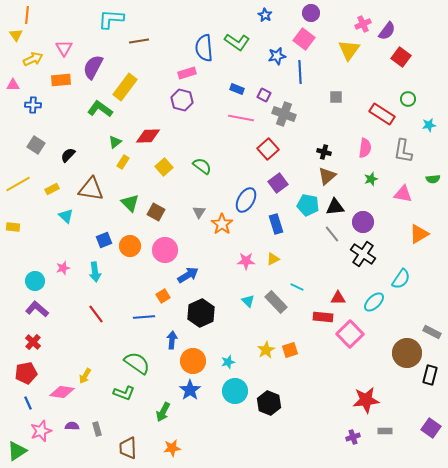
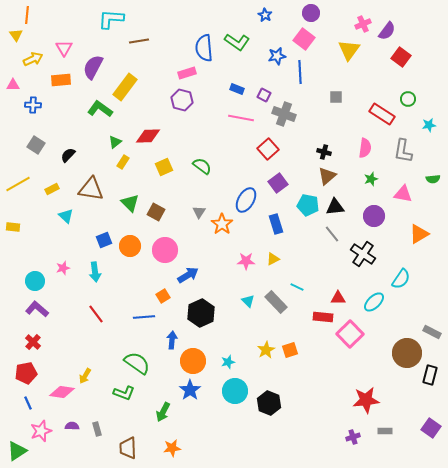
yellow square at (164, 167): rotated 18 degrees clockwise
purple circle at (363, 222): moved 11 px right, 6 px up
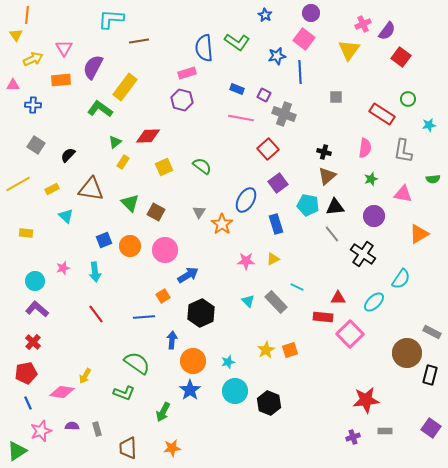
yellow rectangle at (13, 227): moved 13 px right, 6 px down
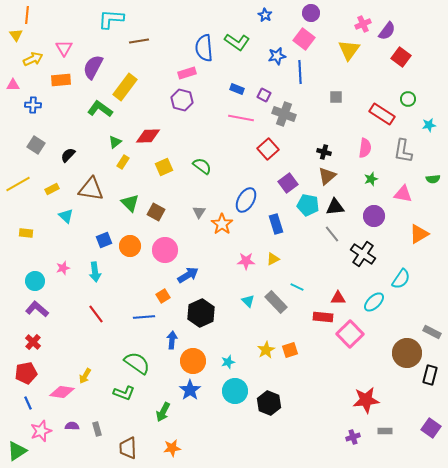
purple square at (278, 183): moved 10 px right
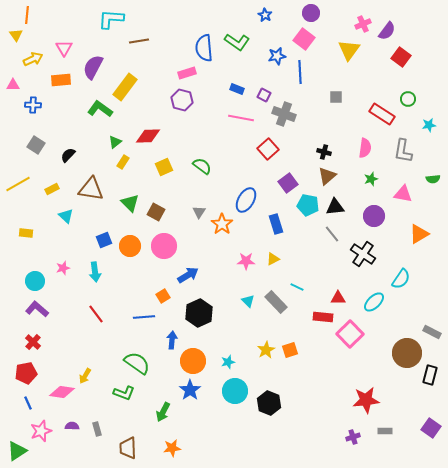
pink circle at (165, 250): moved 1 px left, 4 px up
black hexagon at (201, 313): moved 2 px left
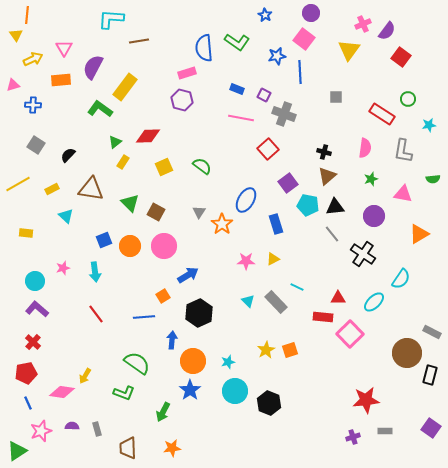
pink triangle at (13, 85): rotated 16 degrees counterclockwise
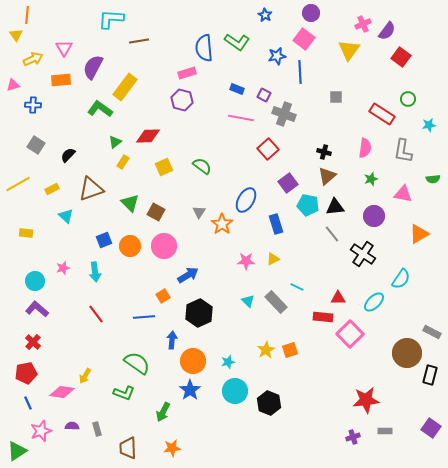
brown triangle at (91, 189): rotated 28 degrees counterclockwise
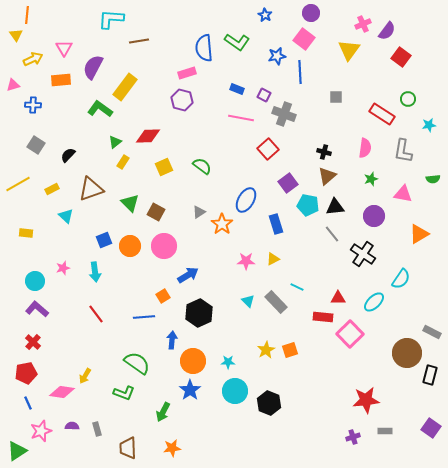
gray triangle at (199, 212): rotated 24 degrees clockwise
cyan star at (228, 362): rotated 16 degrees clockwise
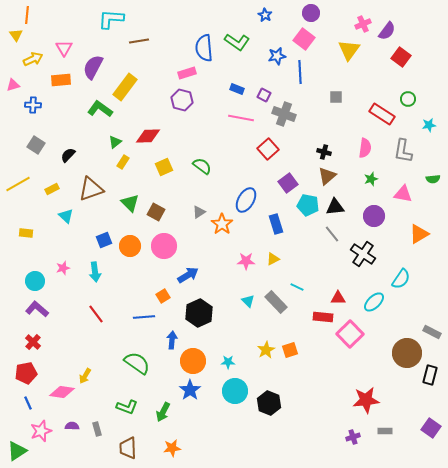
green L-shape at (124, 393): moved 3 px right, 14 px down
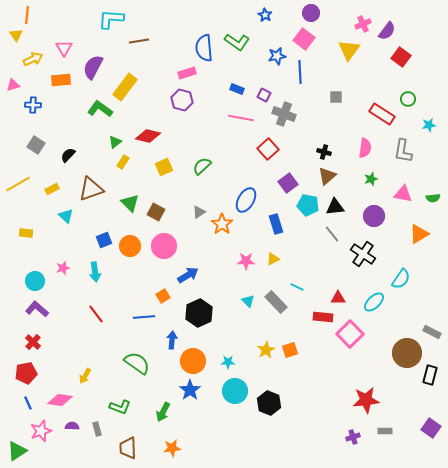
red diamond at (148, 136): rotated 15 degrees clockwise
green semicircle at (202, 166): rotated 78 degrees counterclockwise
green semicircle at (433, 179): moved 19 px down
pink diamond at (62, 392): moved 2 px left, 8 px down
green L-shape at (127, 407): moved 7 px left
